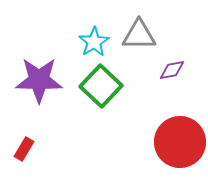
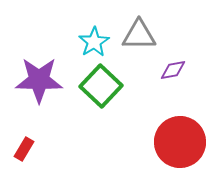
purple diamond: moved 1 px right
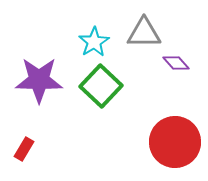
gray triangle: moved 5 px right, 2 px up
purple diamond: moved 3 px right, 7 px up; rotated 60 degrees clockwise
red circle: moved 5 px left
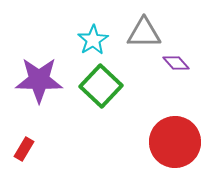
cyan star: moved 1 px left, 2 px up
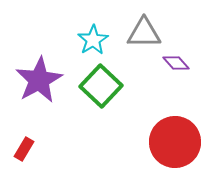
purple star: rotated 30 degrees counterclockwise
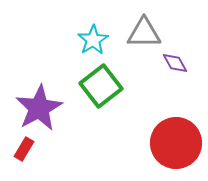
purple diamond: moved 1 px left; rotated 12 degrees clockwise
purple star: moved 28 px down
green square: rotated 9 degrees clockwise
red circle: moved 1 px right, 1 px down
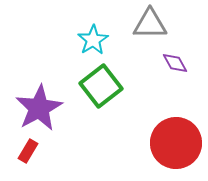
gray triangle: moved 6 px right, 9 px up
red rectangle: moved 4 px right, 2 px down
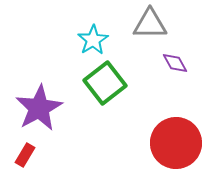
green square: moved 4 px right, 3 px up
red rectangle: moved 3 px left, 4 px down
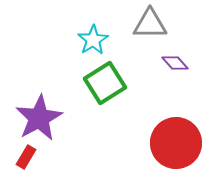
purple diamond: rotated 12 degrees counterclockwise
green square: rotated 6 degrees clockwise
purple star: moved 10 px down
red rectangle: moved 1 px right, 2 px down
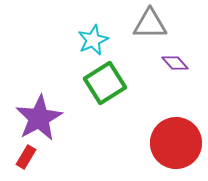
cyan star: rotated 8 degrees clockwise
